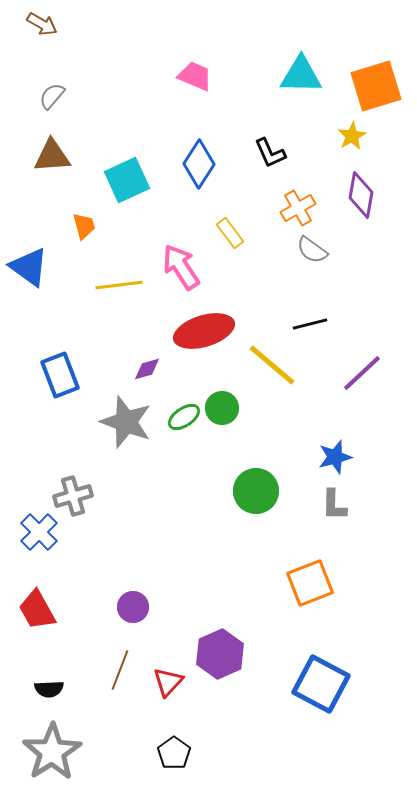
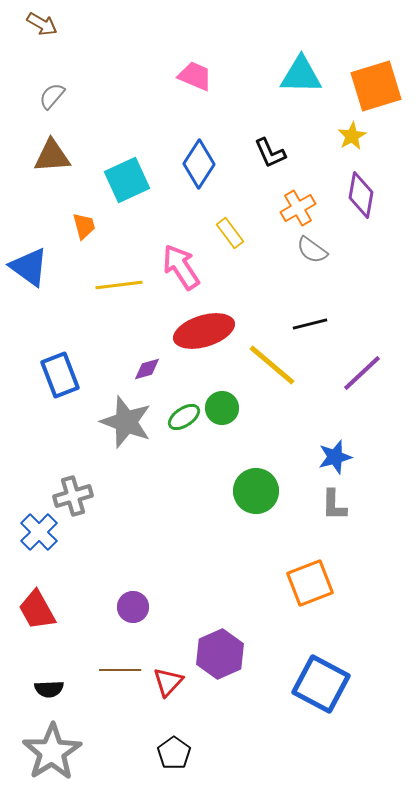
brown line at (120, 670): rotated 69 degrees clockwise
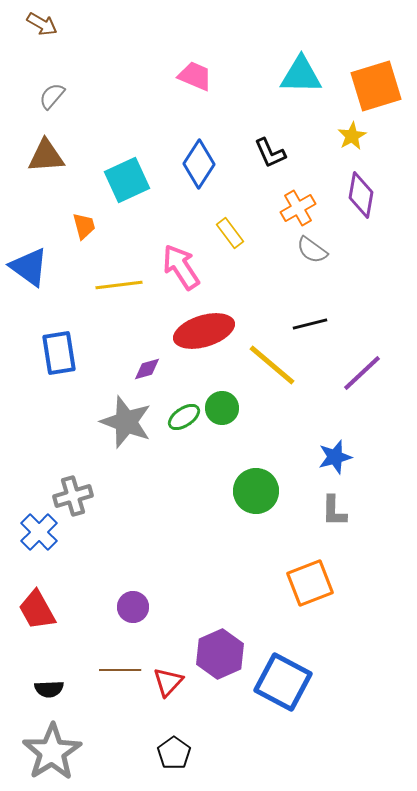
brown triangle at (52, 156): moved 6 px left
blue rectangle at (60, 375): moved 1 px left, 22 px up; rotated 12 degrees clockwise
gray L-shape at (334, 505): moved 6 px down
blue square at (321, 684): moved 38 px left, 2 px up
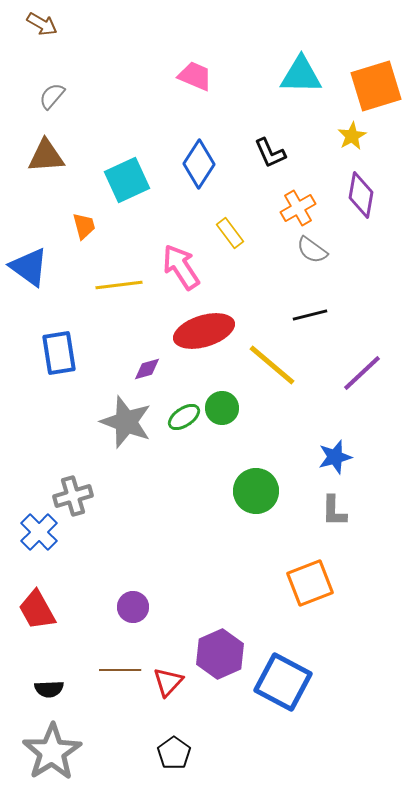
black line at (310, 324): moved 9 px up
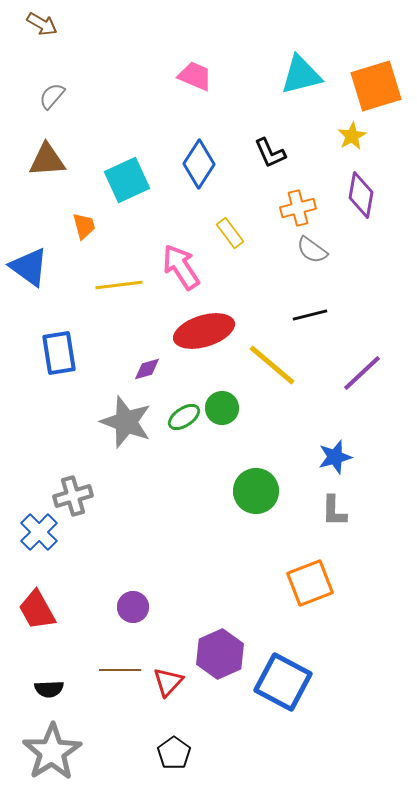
cyan triangle at (301, 75): rotated 15 degrees counterclockwise
brown triangle at (46, 156): moved 1 px right, 4 px down
orange cross at (298, 208): rotated 16 degrees clockwise
